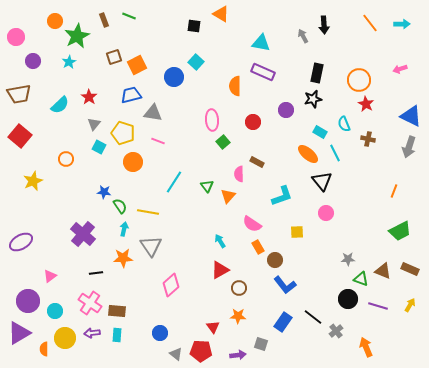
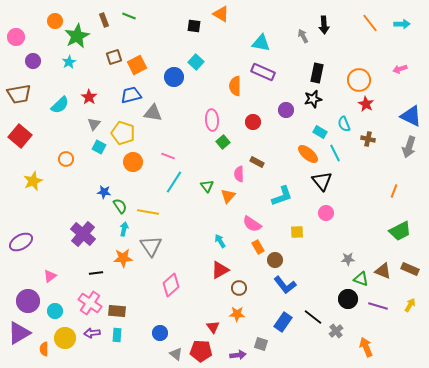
pink line at (158, 141): moved 10 px right, 15 px down
orange star at (238, 316): moved 1 px left, 2 px up
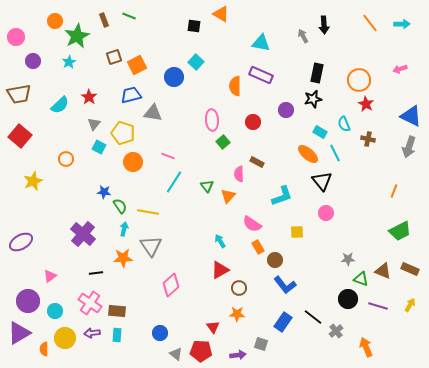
purple rectangle at (263, 72): moved 2 px left, 3 px down
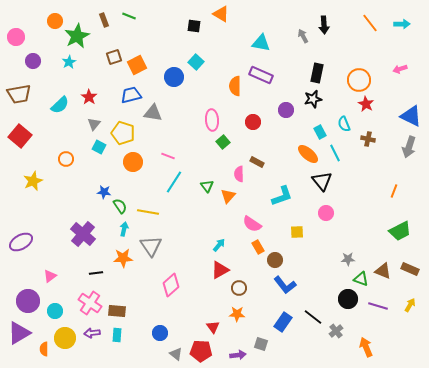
cyan rectangle at (320, 132): rotated 32 degrees clockwise
cyan arrow at (220, 241): moved 1 px left, 4 px down; rotated 72 degrees clockwise
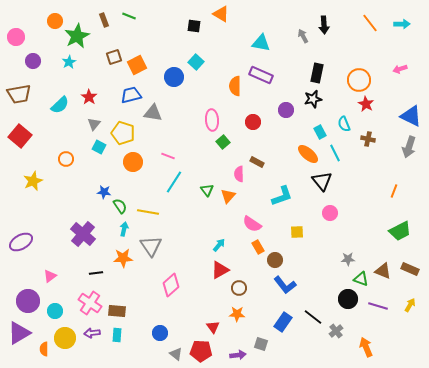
green triangle at (207, 186): moved 4 px down
pink circle at (326, 213): moved 4 px right
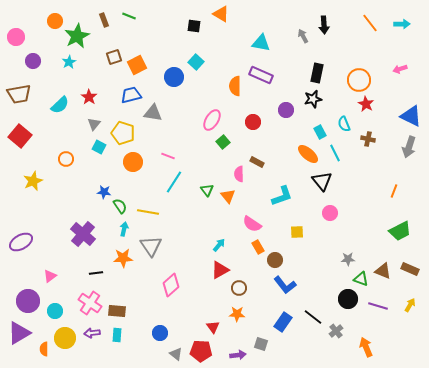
pink ellipse at (212, 120): rotated 35 degrees clockwise
orange triangle at (228, 196): rotated 21 degrees counterclockwise
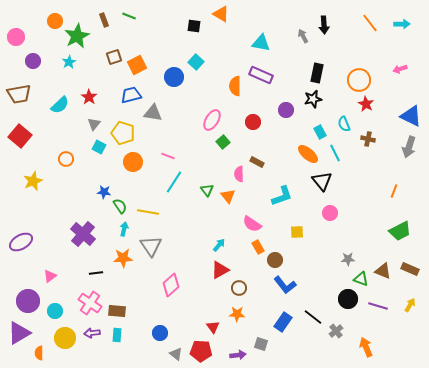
orange semicircle at (44, 349): moved 5 px left, 4 px down
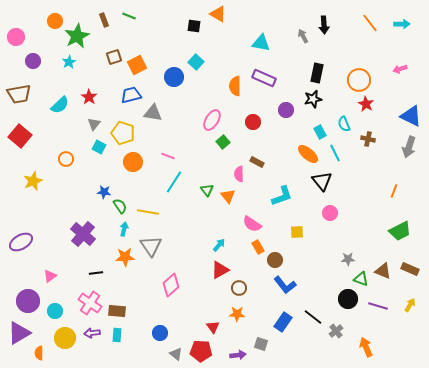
orange triangle at (221, 14): moved 3 px left
purple rectangle at (261, 75): moved 3 px right, 3 px down
orange star at (123, 258): moved 2 px right, 1 px up
